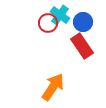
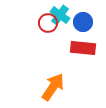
red rectangle: moved 1 px right, 2 px down; rotated 50 degrees counterclockwise
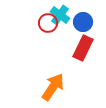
red rectangle: rotated 70 degrees counterclockwise
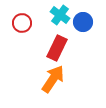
red circle: moved 26 px left
red rectangle: moved 26 px left
orange arrow: moved 8 px up
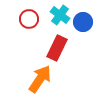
red circle: moved 7 px right, 4 px up
orange arrow: moved 13 px left
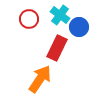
blue circle: moved 4 px left, 5 px down
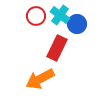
red circle: moved 7 px right, 3 px up
blue circle: moved 2 px left, 3 px up
orange arrow: rotated 152 degrees counterclockwise
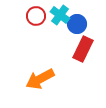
red rectangle: moved 26 px right, 1 px down
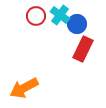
orange arrow: moved 16 px left, 9 px down
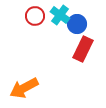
red circle: moved 1 px left
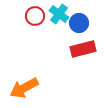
cyan cross: moved 1 px left, 1 px up
blue circle: moved 2 px right, 1 px up
red rectangle: rotated 50 degrees clockwise
